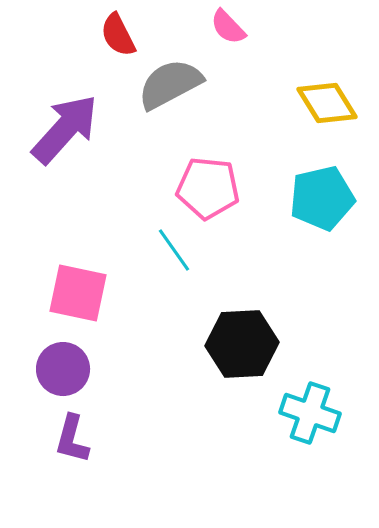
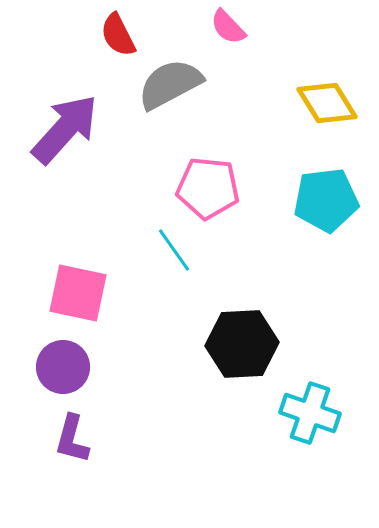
cyan pentagon: moved 4 px right, 2 px down; rotated 6 degrees clockwise
purple circle: moved 2 px up
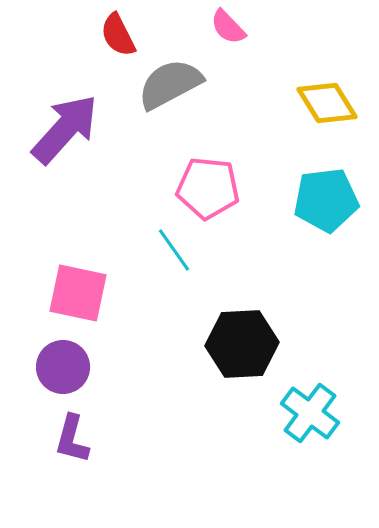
cyan cross: rotated 18 degrees clockwise
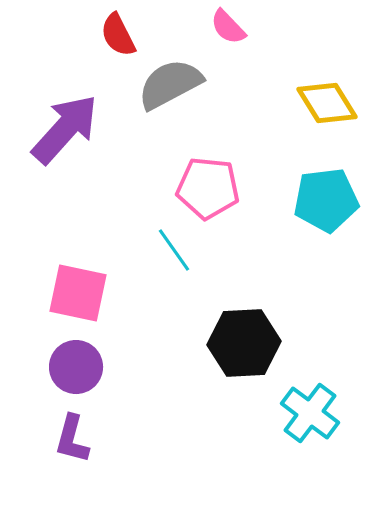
black hexagon: moved 2 px right, 1 px up
purple circle: moved 13 px right
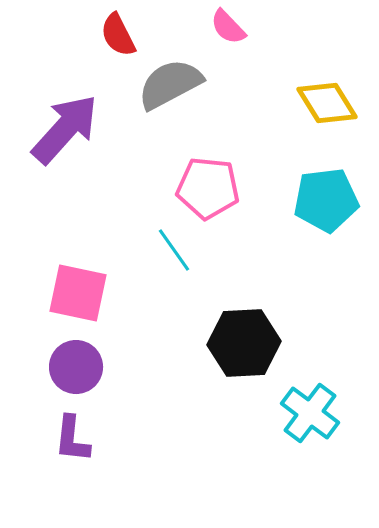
purple L-shape: rotated 9 degrees counterclockwise
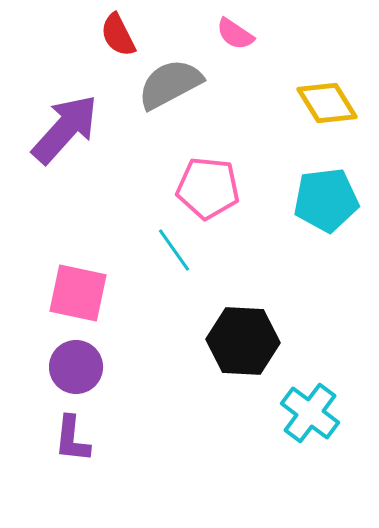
pink semicircle: moved 7 px right, 7 px down; rotated 12 degrees counterclockwise
black hexagon: moved 1 px left, 2 px up; rotated 6 degrees clockwise
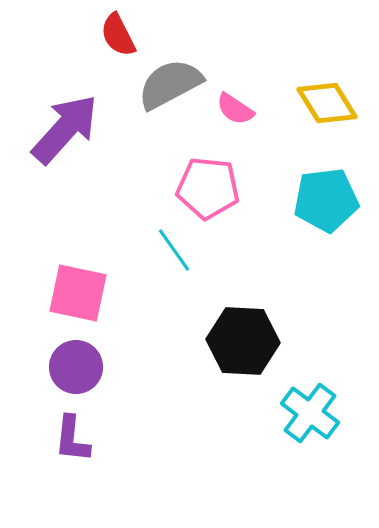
pink semicircle: moved 75 px down
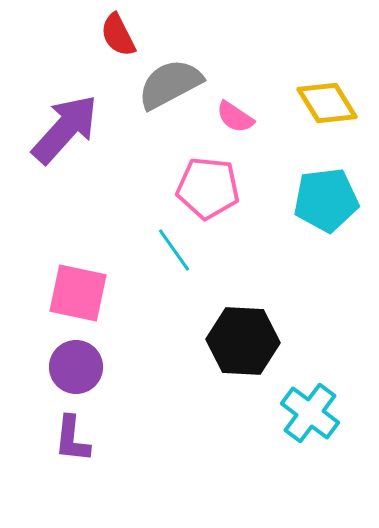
pink semicircle: moved 8 px down
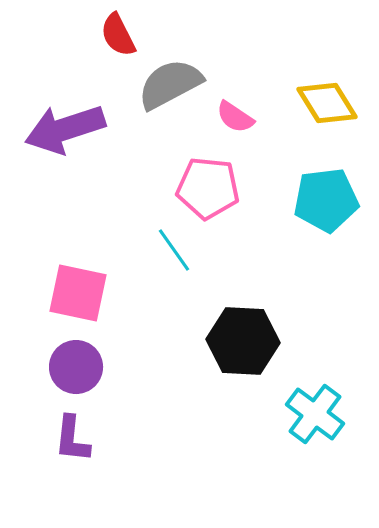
purple arrow: rotated 150 degrees counterclockwise
cyan cross: moved 5 px right, 1 px down
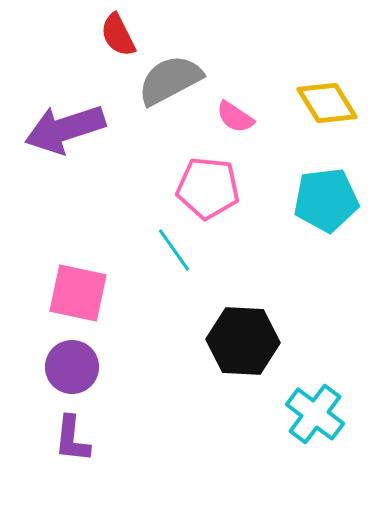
gray semicircle: moved 4 px up
purple circle: moved 4 px left
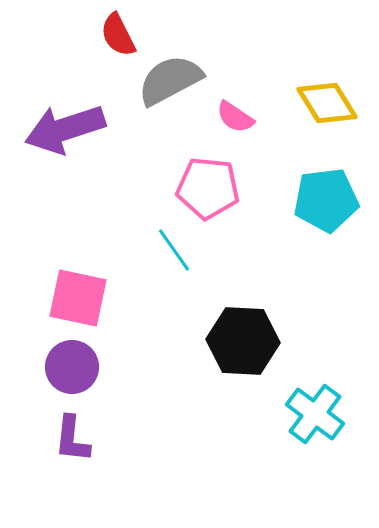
pink square: moved 5 px down
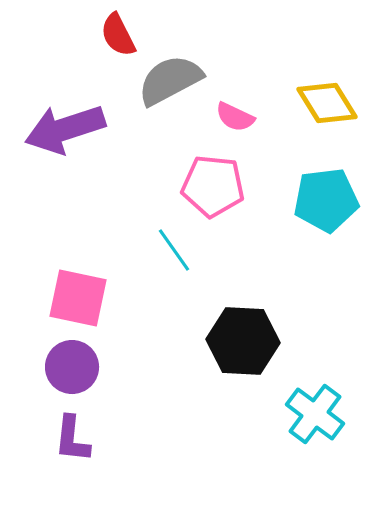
pink semicircle: rotated 9 degrees counterclockwise
pink pentagon: moved 5 px right, 2 px up
